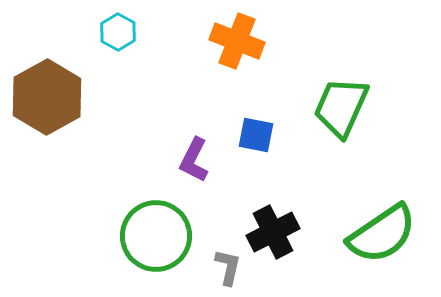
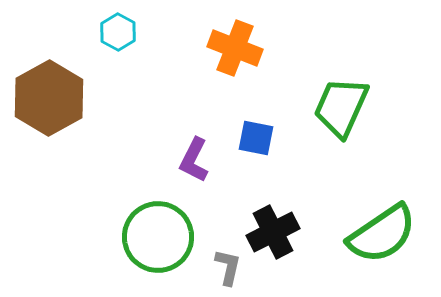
orange cross: moved 2 px left, 7 px down
brown hexagon: moved 2 px right, 1 px down
blue square: moved 3 px down
green circle: moved 2 px right, 1 px down
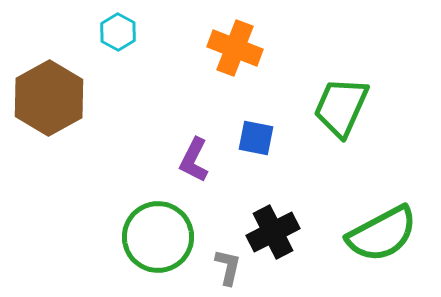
green semicircle: rotated 6 degrees clockwise
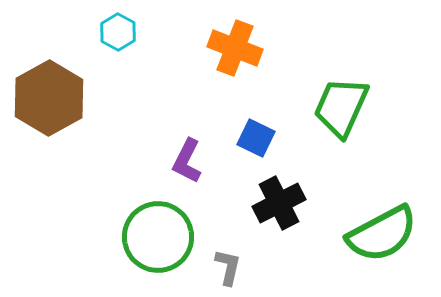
blue square: rotated 15 degrees clockwise
purple L-shape: moved 7 px left, 1 px down
black cross: moved 6 px right, 29 px up
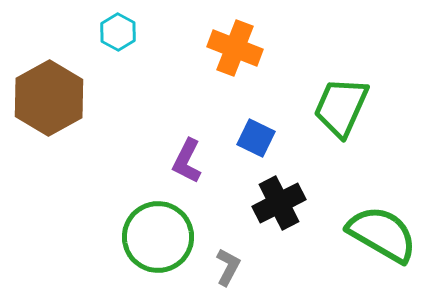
green semicircle: rotated 122 degrees counterclockwise
gray L-shape: rotated 15 degrees clockwise
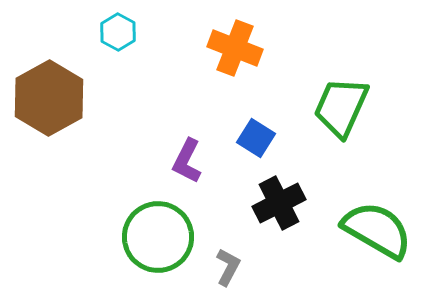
blue square: rotated 6 degrees clockwise
green semicircle: moved 5 px left, 4 px up
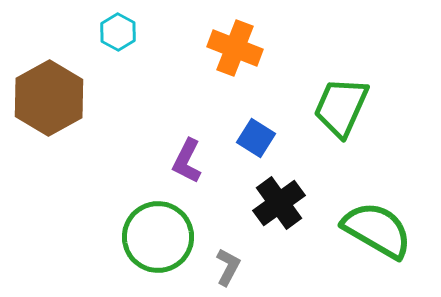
black cross: rotated 9 degrees counterclockwise
